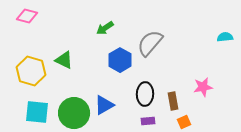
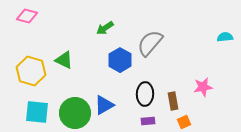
green circle: moved 1 px right
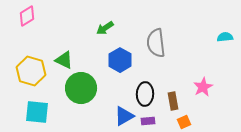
pink diamond: rotated 45 degrees counterclockwise
gray semicircle: moved 6 px right; rotated 48 degrees counterclockwise
pink star: rotated 18 degrees counterclockwise
blue triangle: moved 20 px right, 11 px down
green circle: moved 6 px right, 25 px up
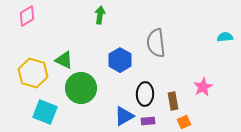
green arrow: moved 5 px left, 13 px up; rotated 132 degrees clockwise
yellow hexagon: moved 2 px right, 2 px down
cyan square: moved 8 px right; rotated 15 degrees clockwise
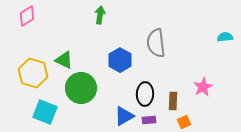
brown rectangle: rotated 12 degrees clockwise
purple rectangle: moved 1 px right, 1 px up
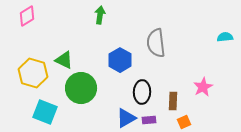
black ellipse: moved 3 px left, 2 px up
blue triangle: moved 2 px right, 2 px down
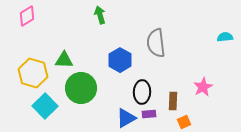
green arrow: rotated 24 degrees counterclockwise
green triangle: rotated 24 degrees counterclockwise
cyan square: moved 6 px up; rotated 25 degrees clockwise
purple rectangle: moved 6 px up
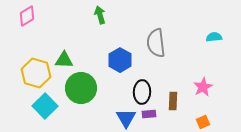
cyan semicircle: moved 11 px left
yellow hexagon: moved 3 px right
blue triangle: rotated 30 degrees counterclockwise
orange square: moved 19 px right
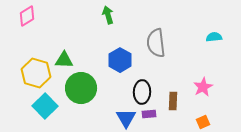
green arrow: moved 8 px right
